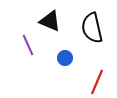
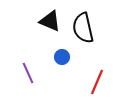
black semicircle: moved 9 px left
purple line: moved 28 px down
blue circle: moved 3 px left, 1 px up
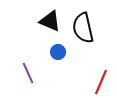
blue circle: moved 4 px left, 5 px up
red line: moved 4 px right
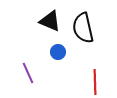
red line: moved 6 px left; rotated 25 degrees counterclockwise
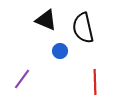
black triangle: moved 4 px left, 1 px up
blue circle: moved 2 px right, 1 px up
purple line: moved 6 px left, 6 px down; rotated 60 degrees clockwise
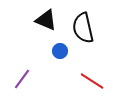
red line: moved 3 px left, 1 px up; rotated 55 degrees counterclockwise
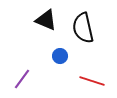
blue circle: moved 5 px down
red line: rotated 15 degrees counterclockwise
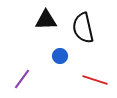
black triangle: rotated 25 degrees counterclockwise
red line: moved 3 px right, 1 px up
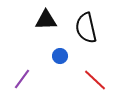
black semicircle: moved 3 px right
red line: rotated 25 degrees clockwise
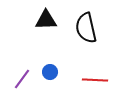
blue circle: moved 10 px left, 16 px down
red line: rotated 40 degrees counterclockwise
